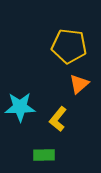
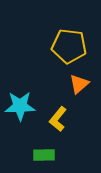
cyan star: moved 1 px up
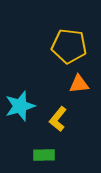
orange triangle: rotated 35 degrees clockwise
cyan star: rotated 16 degrees counterclockwise
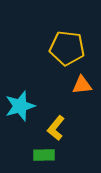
yellow pentagon: moved 2 px left, 2 px down
orange triangle: moved 3 px right, 1 px down
yellow L-shape: moved 2 px left, 9 px down
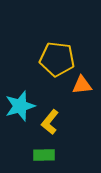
yellow pentagon: moved 10 px left, 11 px down
yellow L-shape: moved 6 px left, 6 px up
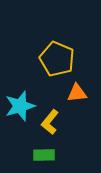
yellow pentagon: rotated 16 degrees clockwise
orange triangle: moved 5 px left, 8 px down
